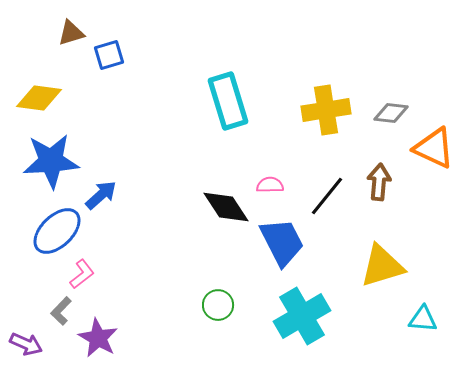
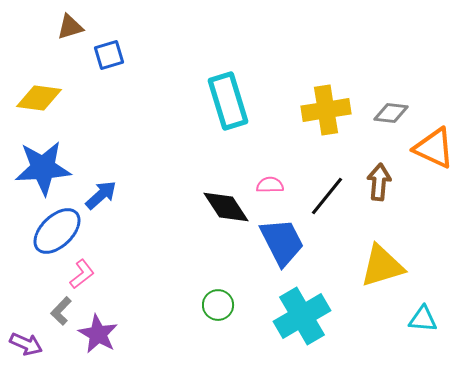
brown triangle: moved 1 px left, 6 px up
blue star: moved 8 px left, 7 px down
purple star: moved 4 px up
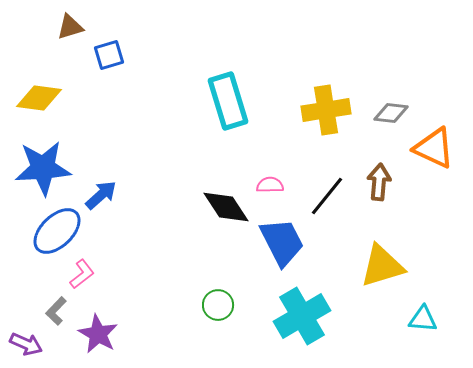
gray L-shape: moved 5 px left
